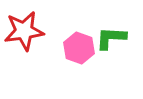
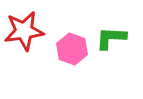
pink hexagon: moved 7 px left, 1 px down
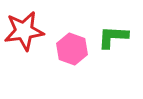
green L-shape: moved 2 px right, 1 px up
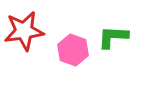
pink hexagon: moved 1 px right, 1 px down
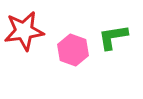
green L-shape: rotated 12 degrees counterclockwise
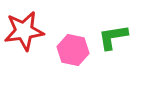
pink hexagon: rotated 8 degrees counterclockwise
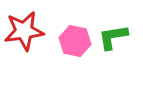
pink hexagon: moved 2 px right, 9 px up
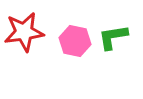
red star: moved 1 px down
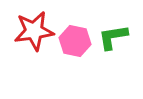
red star: moved 10 px right, 1 px up
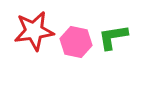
pink hexagon: moved 1 px right, 1 px down
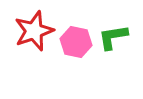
red star: rotated 12 degrees counterclockwise
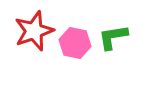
pink hexagon: moved 1 px left, 1 px down
